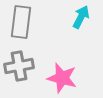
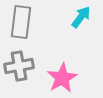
cyan arrow: rotated 10 degrees clockwise
pink star: rotated 28 degrees clockwise
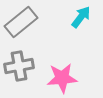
gray rectangle: rotated 44 degrees clockwise
pink star: rotated 24 degrees clockwise
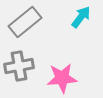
gray rectangle: moved 4 px right
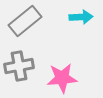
cyan arrow: rotated 50 degrees clockwise
gray rectangle: moved 1 px up
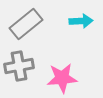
cyan arrow: moved 4 px down
gray rectangle: moved 1 px right, 3 px down
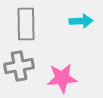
gray rectangle: rotated 52 degrees counterclockwise
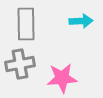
gray cross: moved 1 px right, 2 px up
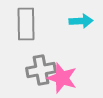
gray cross: moved 21 px right, 6 px down
pink star: rotated 24 degrees clockwise
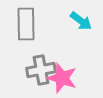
cyan arrow: rotated 40 degrees clockwise
